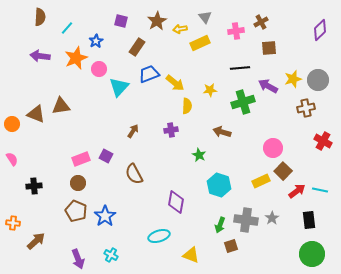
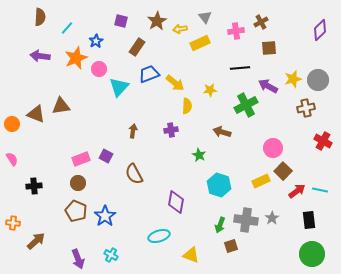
green cross at (243, 102): moved 3 px right, 3 px down; rotated 10 degrees counterclockwise
brown arrow at (133, 131): rotated 24 degrees counterclockwise
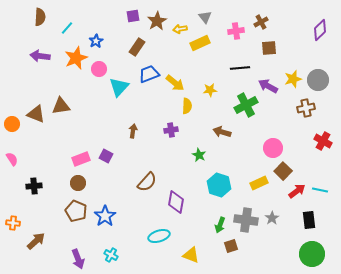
purple square at (121, 21): moved 12 px right, 5 px up; rotated 24 degrees counterclockwise
brown semicircle at (134, 174): moved 13 px right, 8 px down; rotated 110 degrees counterclockwise
yellow rectangle at (261, 181): moved 2 px left, 2 px down
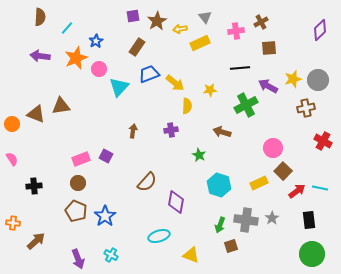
cyan line at (320, 190): moved 2 px up
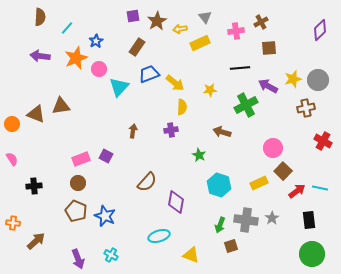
yellow semicircle at (187, 106): moved 5 px left, 1 px down
blue star at (105, 216): rotated 15 degrees counterclockwise
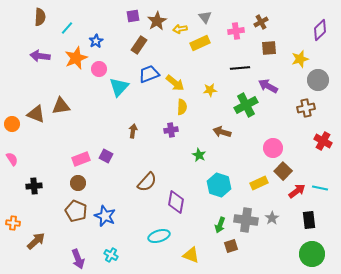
brown rectangle at (137, 47): moved 2 px right, 2 px up
yellow star at (293, 79): moved 7 px right, 20 px up
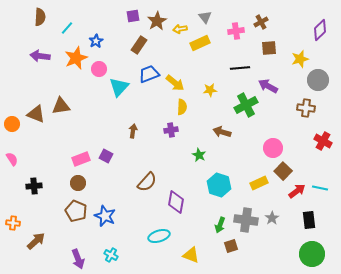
brown cross at (306, 108): rotated 18 degrees clockwise
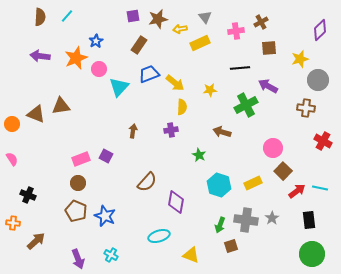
brown star at (157, 21): moved 1 px right, 2 px up; rotated 18 degrees clockwise
cyan line at (67, 28): moved 12 px up
yellow rectangle at (259, 183): moved 6 px left
black cross at (34, 186): moved 6 px left, 9 px down; rotated 28 degrees clockwise
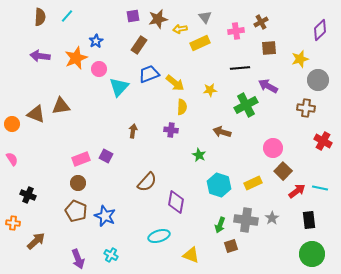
purple cross at (171, 130): rotated 16 degrees clockwise
